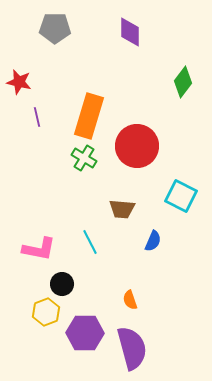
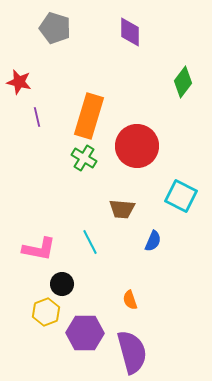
gray pentagon: rotated 16 degrees clockwise
purple semicircle: moved 4 px down
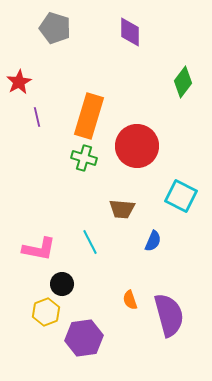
red star: rotated 30 degrees clockwise
green cross: rotated 15 degrees counterclockwise
purple hexagon: moved 1 px left, 5 px down; rotated 9 degrees counterclockwise
purple semicircle: moved 37 px right, 37 px up
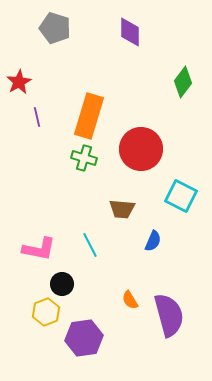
red circle: moved 4 px right, 3 px down
cyan line: moved 3 px down
orange semicircle: rotated 12 degrees counterclockwise
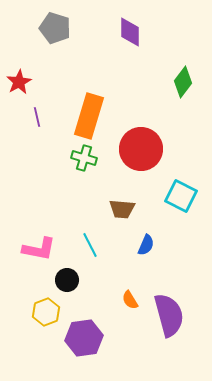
blue semicircle: moved 7 px left, 4 px down
black circle: moved 5 px right, 4 px up
